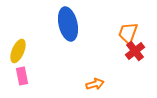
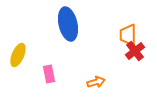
orange trapezoid: moved 2 px down; rotated 20 degrees counterclockwise
yellow ellipse: moved 4 px down
pink rectangle: moved 27 px right, 2 px up
orange arrow: moved 1 px right, 2 px up
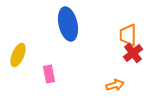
red cross: moved 2 px left, 2 px down
orange arrow: moved 19 px right, 3 px down
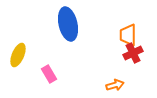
red cross: rotated 12 degrees clockwise
pink rectangle: rotated 18 degrees counterclockwise
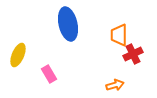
orange trapezoid: moved 9 px left
red cross: moved 1 px down
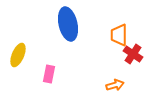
red cross: rotated 30 degrees counterclockwise
pink rectangle: rotated 42 degrees clockwise
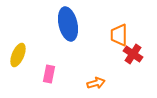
orange arrow: moved 19 px left, 2 px up
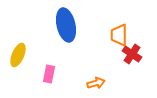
blue ellipse: moved 2 px left, 1 px down
red cross: moved 1 px left
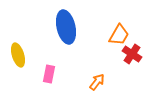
blue ellipse: moved 2 px down
orange trapezoid: rotated 150 degrees counterclockwise
yellow ellipse: rotated 40 degrees counterclockwise
orange arrow: moved 1 px right, 1 px up; rotated 36 degrees counterclockwise
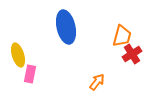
orange trapezoid: moved 3 px right, 1 px down; rotated 15 degrees counterclockwise
red cross: rotated 24 degrees clockwise
pink rectangle: moved 19 px left
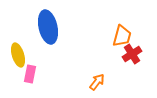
blue ellipse: moved 18 px left
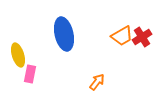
blue ellipse: moved 16 px right, 7 px down
orange trapezoid: rotated 45 degrees clockwise
red cross: moved 10 px right, 17 px up
